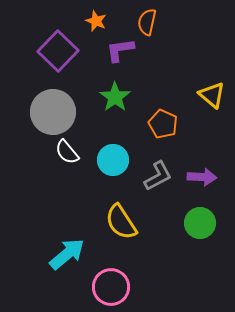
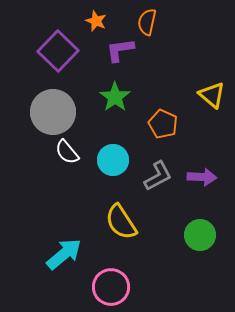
green circle: moved 12 px down
cyan arrow: moved 3 px left
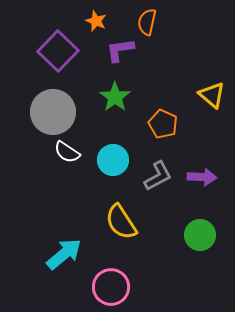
white semicircle: rotated 16 degrees counterclockwise
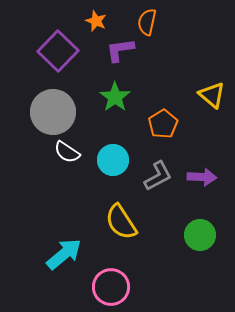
orange pentagon: rotated 16 degrees clockwise
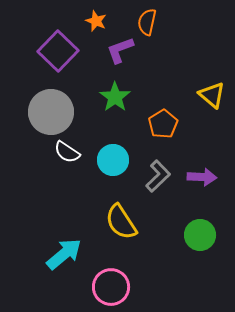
purple L-shape: rotated 12 degrees counterclockwise
gray circle: moved 2 px left
gray L-shape: rotated 16 degrees counterclockwise
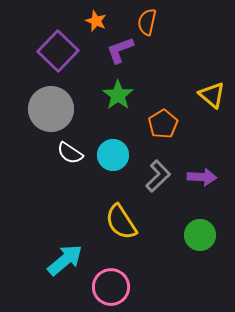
green star: moved 3 px right, 2 px up
gray circle: moved 3 px up
white semicircle: moved 3 px right, 1 px down
cyan circle: moved 5 px up
cyan arrow: moved 1 px right, 6 px down
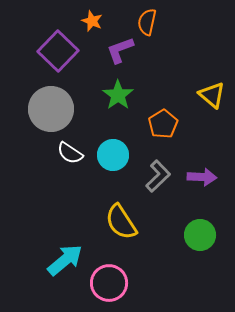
orange star: moved 4 px left
pink circle: moved 2 px left, 4 px up
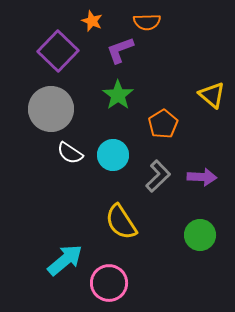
orange semicircle: rotated 104 degrees counterclockwise
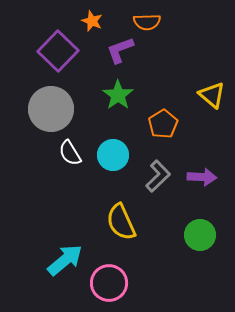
white semicircle: rotated 24 degrees clockwise
yellow semicircle: rotated 9 degrees clockwise
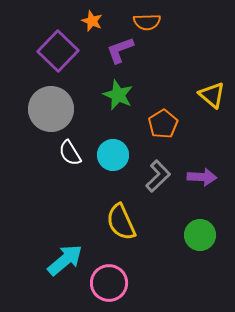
green star: rotated 12 degrees counterclockwise
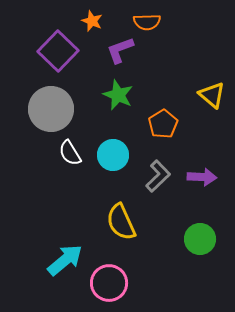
green circle: moved 4 px down
